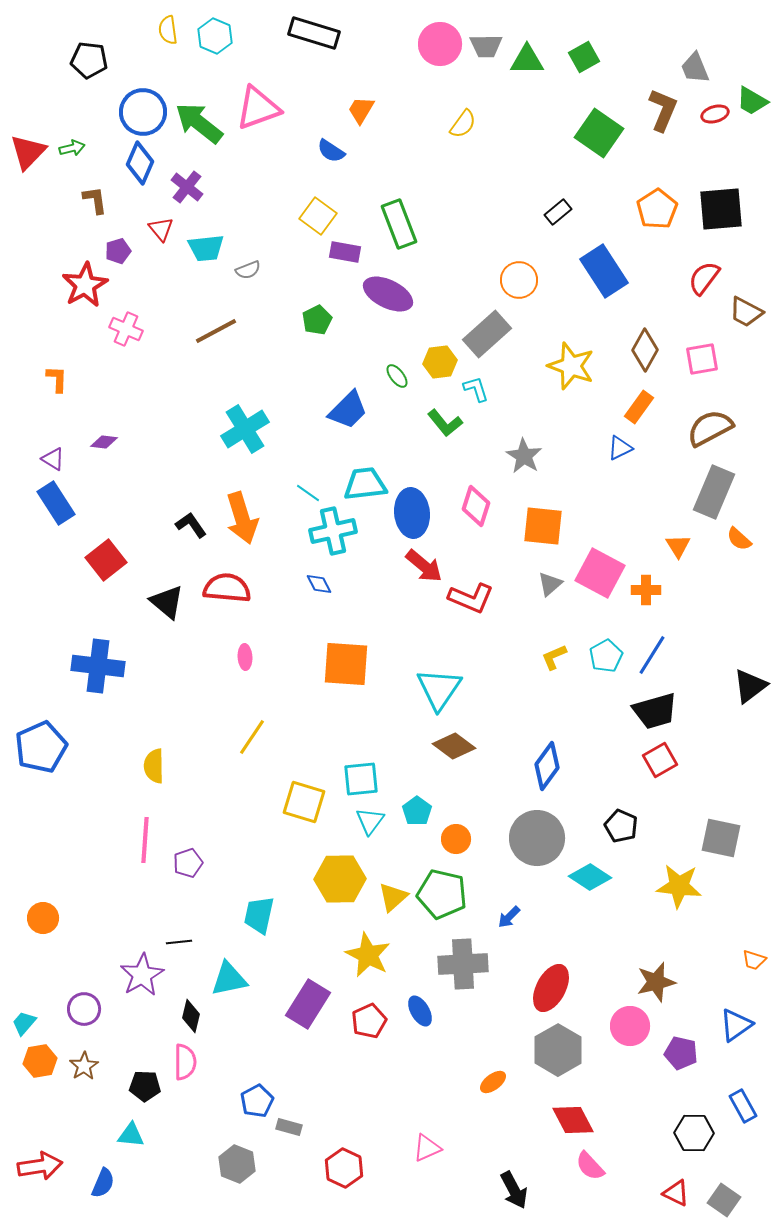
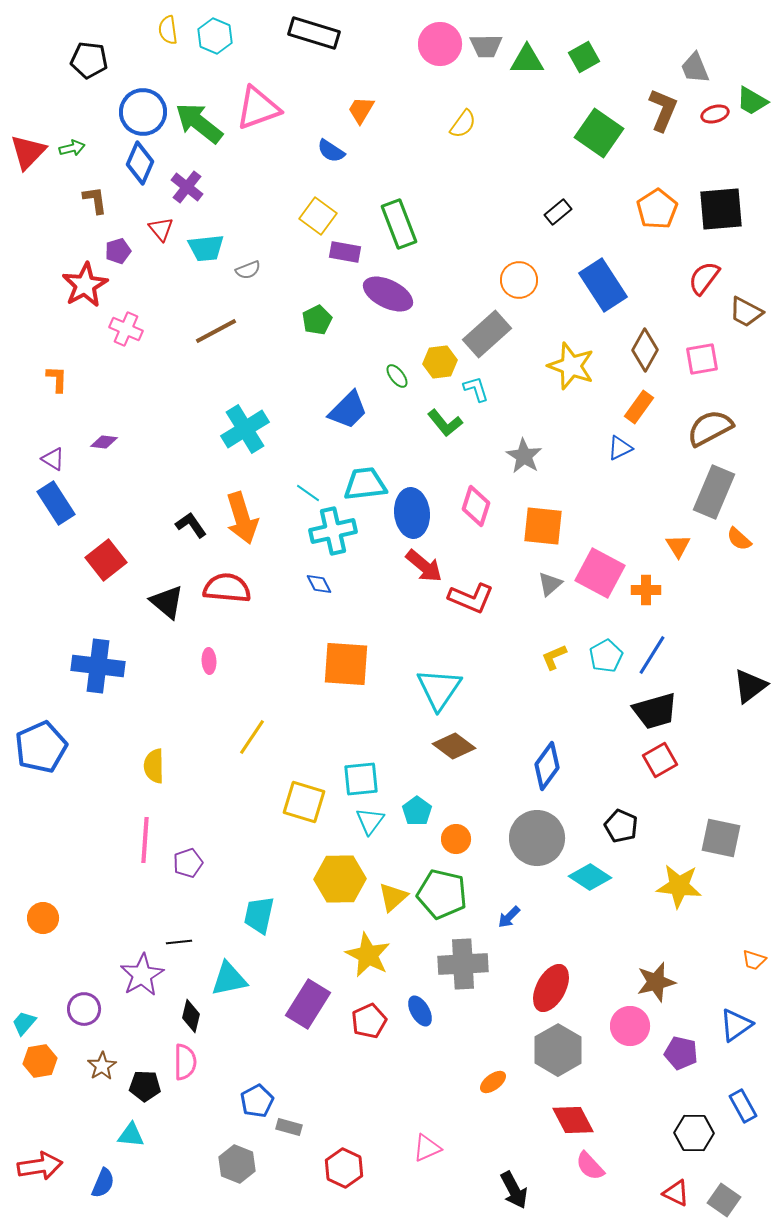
blue rectangle at (604, 271): moved 1 px left, 14 px down
pink ellipse at (245, 657): moved 36 px left, 4 px down
brown star at (84, 1066): moved 18 px right
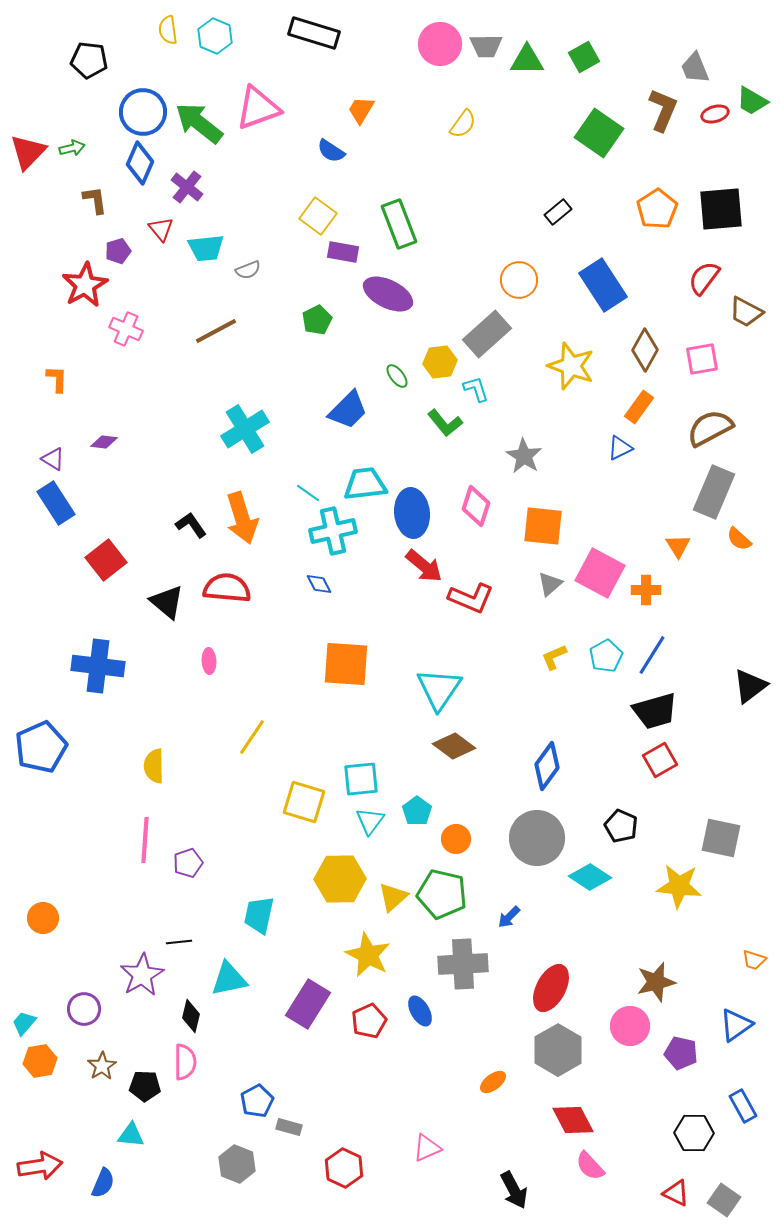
purple rectangle at (345, 252): moved 2 px left
